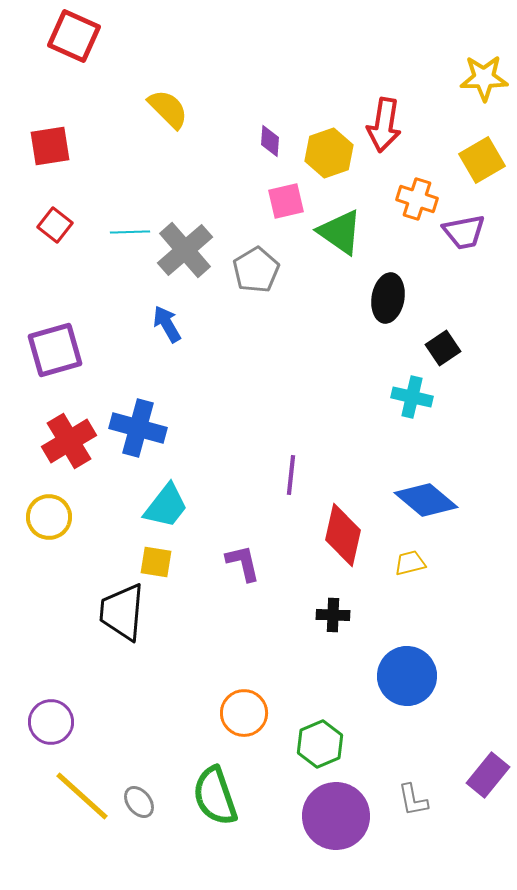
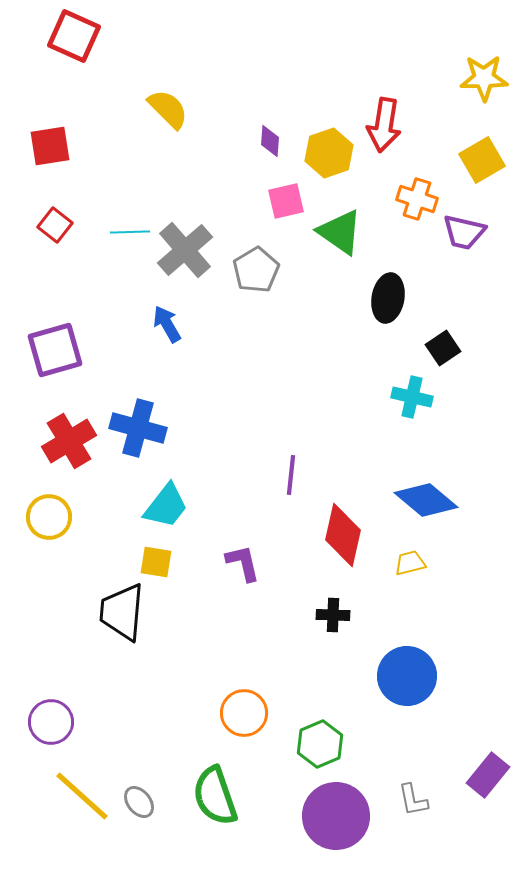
purple trapezoid at (464, 232): rotated 24 degrees clockwise
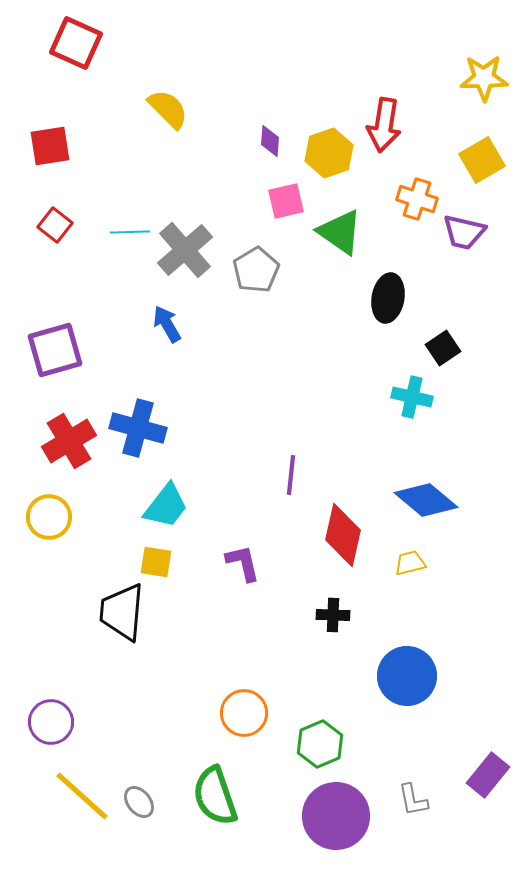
red square at (74, 36): moved 2 px right, 7 px down
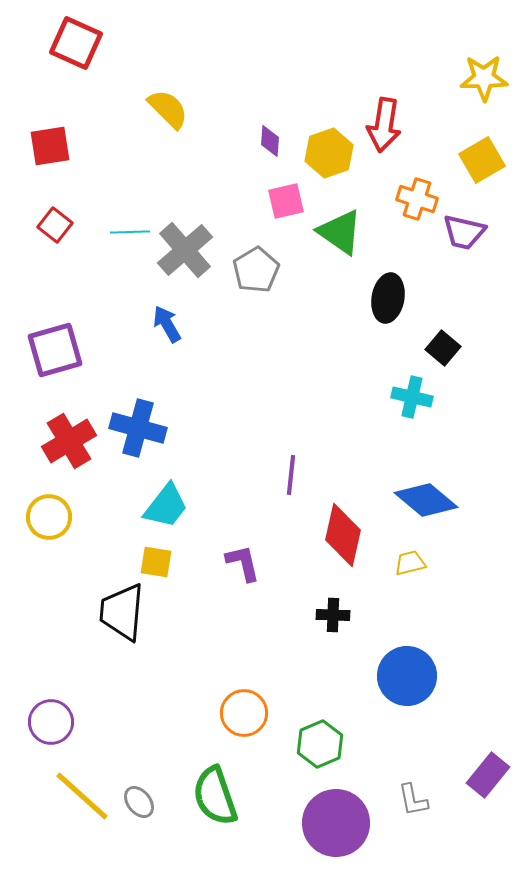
black square at (443, 348): rotated 16 degrees counterclockwise
purple circle at (336, 816): moved 7 px down
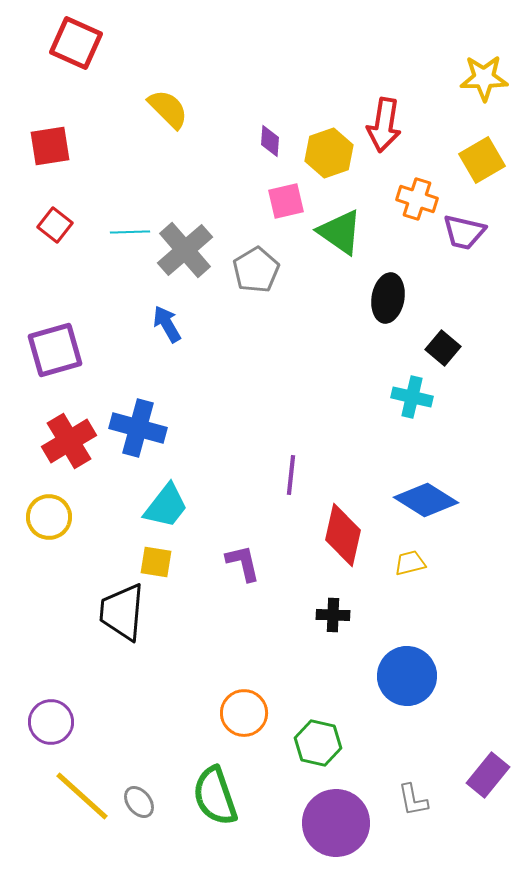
blue diamond at (426, 500): rotated 8 degrees counterclockwise
green hexagon at (320, 744): moved 2 px left, 1 px up; rotated 24 degrees counterclockwise
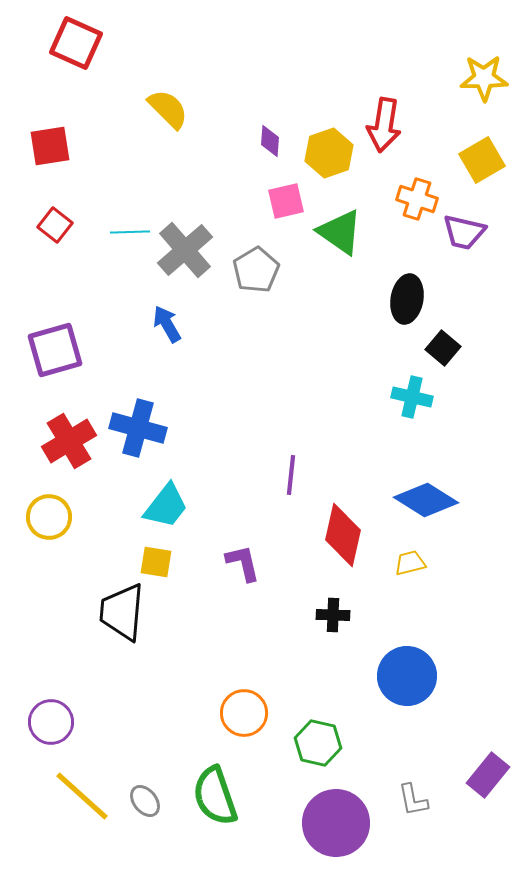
black ellipse at (388, 298): moved 19 px right, 1 px down
gray ellipse at (139, 802): moved 6 px right, 1 px up
